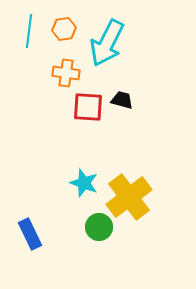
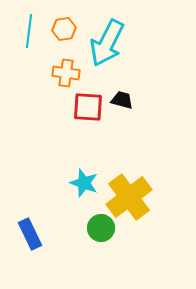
green circle: moved 2 px right, 1 px down
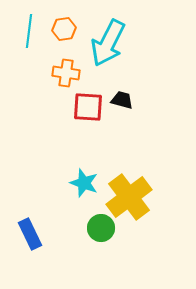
cyan arrow: moved 1 px right
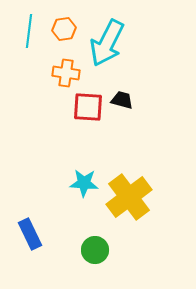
cyan arrow: moved 1 px left
cyan star: rotated 16 degrees counterclockwise
green circle: moved 6 px left, 22 px down
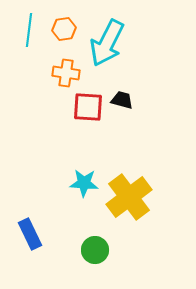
cyan line: moved 1 px up
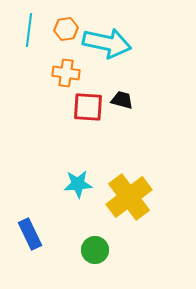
orange hexagon: moved 2 px right
cyan arrow: rotated 105 degrees counterclockwise
cyan star: moved 6 px left, 1 px down; rotated 8 degrees counterclockwise
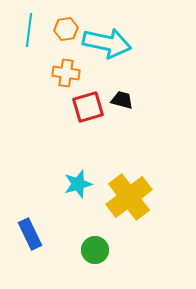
red square: rotated 20 degrees counterclockwise
cyan star: rotated 12 degrees counterclockwise
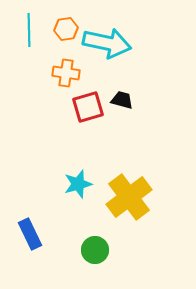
cyan line: rotated 8 degrees counterclockwise
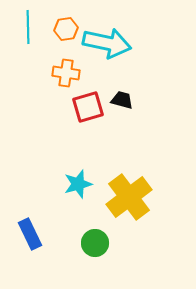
cyan line: moved 1 px left, 3 px up
green circle: moved 7 px up
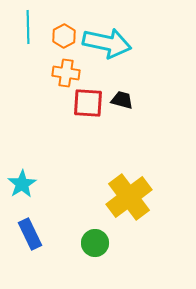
orange hexagon: moved 2 px left, 7 px down; rotated 20 degrees counterclockwise
red square: moved 4 px up; rotated 20 degrees clockwise
cyan star: moved 56 px left; rotated 16 degrees counterclockwise
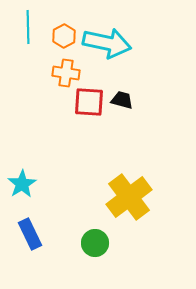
red square: moved 1 px right, 1 px up
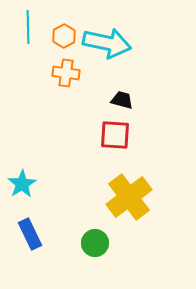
red square: moved 26 px right, 33 px down
